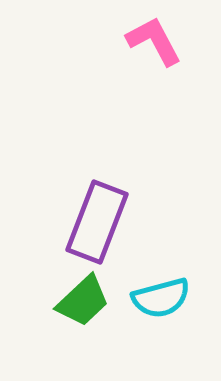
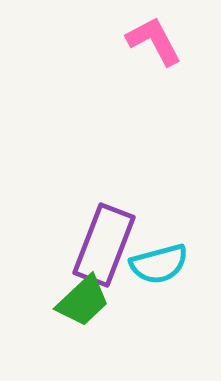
purple rectangle: moved 7 px right, 23 px down
cyan semicircle: moved 2 px left, 34 px up
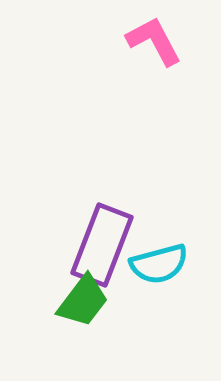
purple rectangle: moved 2 px left
green trapezoid: rotated 10 degrees counterclockwise
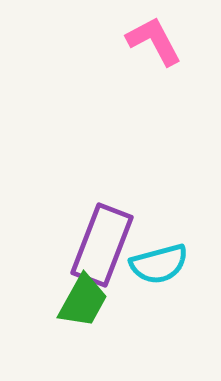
green trapezoid: rotated 8 degrees counterclockwise
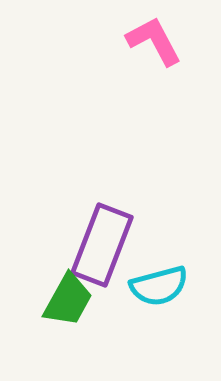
cyan semicircle: moved 22 px down
green trapezoid: moved 15 px left, 1 px up
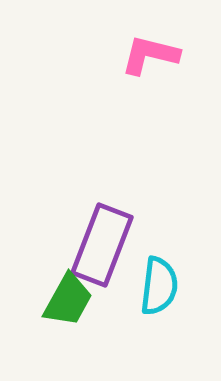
pink L-shape: moved 4 px left, 14 px down; rotated 48 degrees counterclockwise
cyan semicircle: rotated 68 degrees counterclockwise
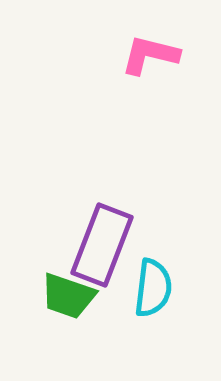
cyan semicircle: moved 6 px left, 2 px down
green trapezoid: moved 4 px up; rotated 80 degrees clockwise
